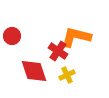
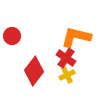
red cross: moved 8 px right, 7 px down
red diamond: rotated 56 degrees clockwise
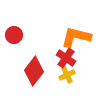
red circle: moved 2 px right, 1 px up
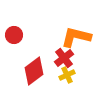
red cross: moved 2 px left; rotated 18 degrees clockwise
red diamond: rotated 16 degrees clockwise
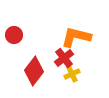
red diamond: rotated 16 degrees counterclockwise
yellow cross: moved 5 px right, 1 px up
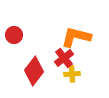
yellow cross: rotated 21 degrees clockwise
